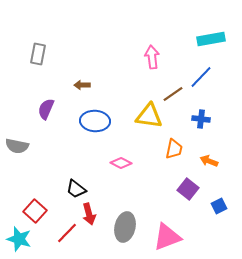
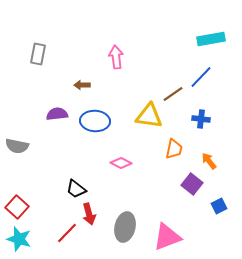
pink arrow: moved 36 px left
purple semicircle: moved 11 px right, 5 px down; rotated 60 degrees clockwise
orange arrow: rotated 30 degrees clockwise
purple square: moved 4 px right, 5 px up
red square: moved 18 px left, 4 px up
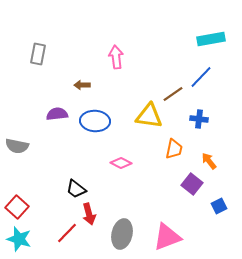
blue cross: moved 2 px left
gray ellipse: moved 3 px left, 7 px down
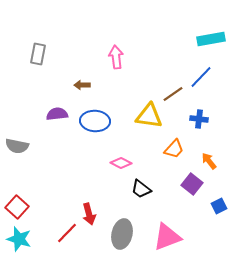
orange trapezoid: rotated 30 degrees clockwise
black trapezoid: moved 65 px right
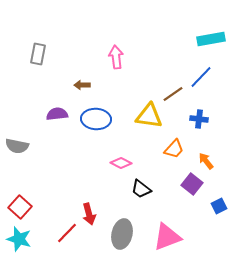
blue ellipse: moved 1 px right, 2 px up
orange arrow: moved 3 px left
red square: moved 3 px right
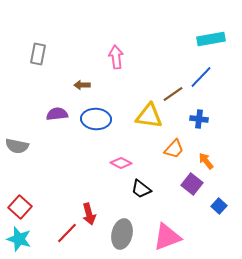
blue square: rotated 21 degrees counterclockwise
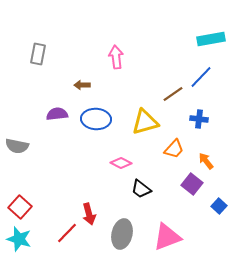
yellow triangle: moved 4 px left, 6 px down; rotated 24 degrees counterclockwise
